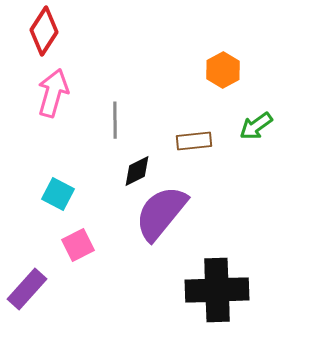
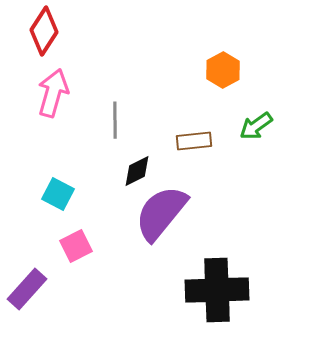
pink square: moved 2 px left, 1 px down
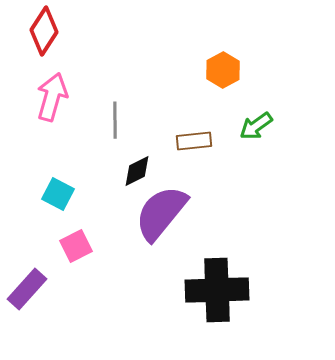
pink arrow: moved 1 px left, 4 px down
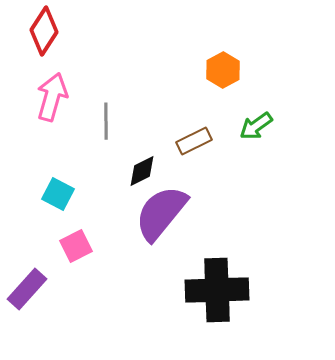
gray line: moved 9 px left, 1 px down
brown rectangle: rotated 20 degrees counterclockwise
black diamond: moved 5 px right
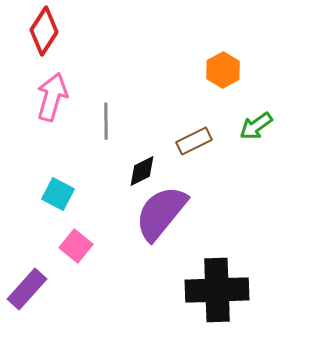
pink square: rotated 24 degrees counterclockwise
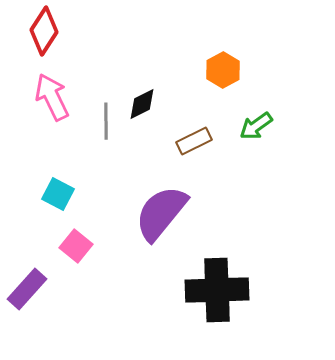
pink arrow: rotated 42 degrees counterclockwise
black diamond: moved 67 px up
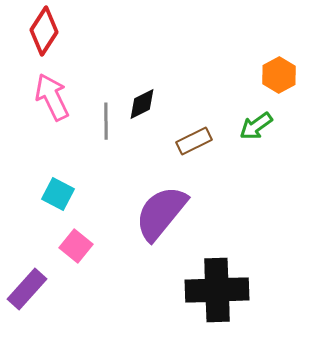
orange hexagon: moved 56 px right, 5 px down
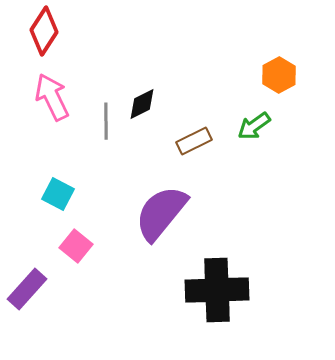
green arrow: moved 2 px left
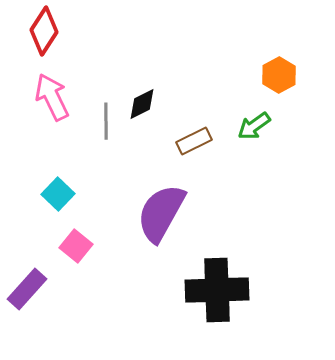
cyan square: rotated 16 degrees clockwise
purple semicircle: rotated 10 degrees counterclockwise
